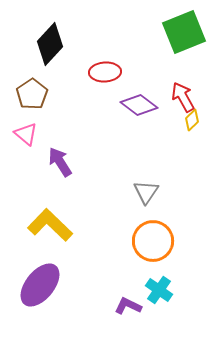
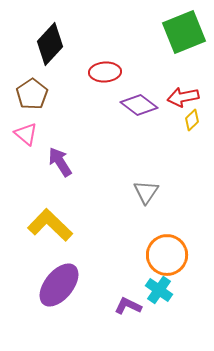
red arrow: rotated 72 degrees counterclockwise
orange circle: moved 14 px right, 14 px down
purple ellipse: moved 19 px right
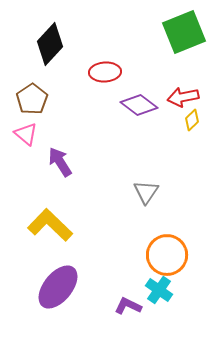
brown pentagon: moved 5 px down
purple ellipse: moved 1 px left, 2 px down
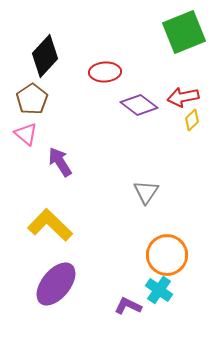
black diamond: moved 5 px left, 12 px down
purple ellipse: moved 2 px left, 3 px up
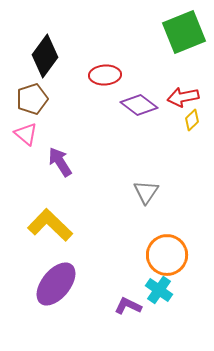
black diamond: rotated 6 degrees counterclockwise
red ellipse: moved 3 px down
brown pentagon: rotated 16 degrees clockwise
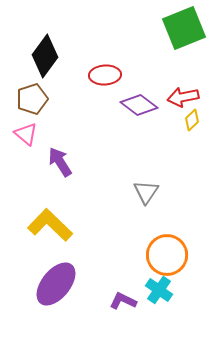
green square: moved 4 px up
purple L-shape: moved 5 px left, 5 px up
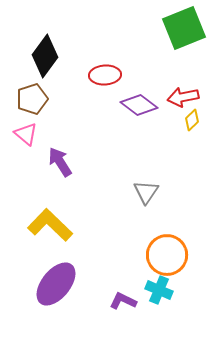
cyan cross: rotated 12 degrees counterclockwise
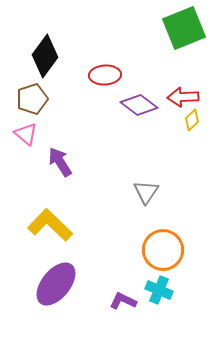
red arrow: rotated 8 degrees clockwise
orange circle: moved 4 px left, 5 px up
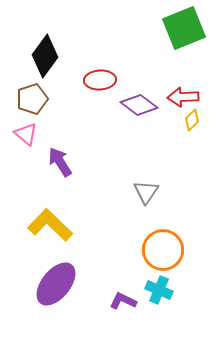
red ellipse: moved 5 px left, 5 px down
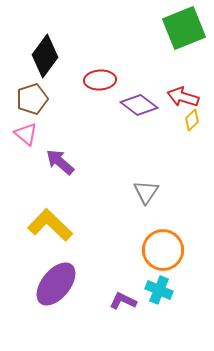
red arrow: rotated 20 degrees clockwise
purple arrow: rotated 16 degrees counterclockwise
